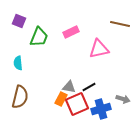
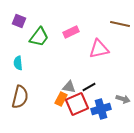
green trapezoid: rotated 15 degrees clockwise
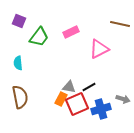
pink triangle: rotated 15 degrees counterclockwise
brown semicircle: rotated 25 degrees counterclockwise
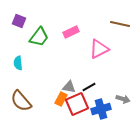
brown semicircle: moved 1 px right, 4 px down; rotated 150 degrees clockwise
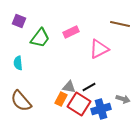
green trapezoid: moved 1 px right, 1 px down
red square: moved 2 px right; rotated 35 degrees counterclockwise
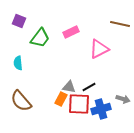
red square: rotated 30 degrees counterclockwise
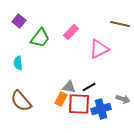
purple square: rotated 16 degrees clockwise
pink rectangle: rotated 21 degrees counterclockwise
